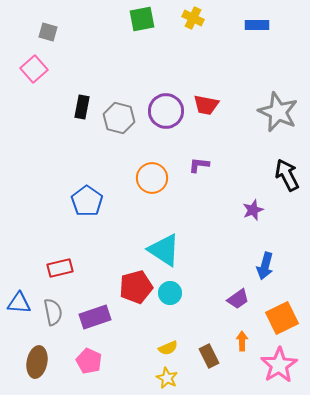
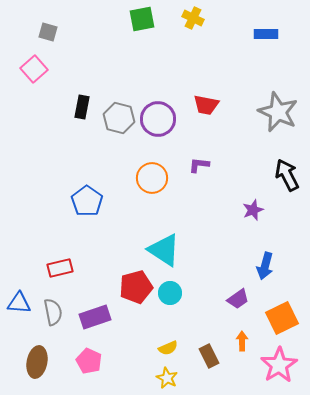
blue rectangle: moved 9 px right, 9 px down
purple circle: moved 8 px left, 8 px down
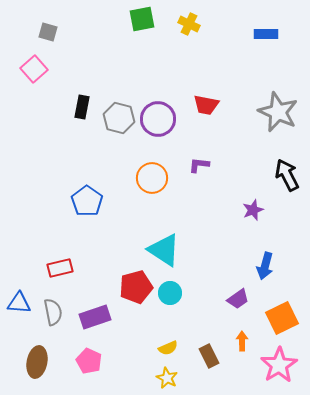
yellow cross: moved 4 px left, 6 px down
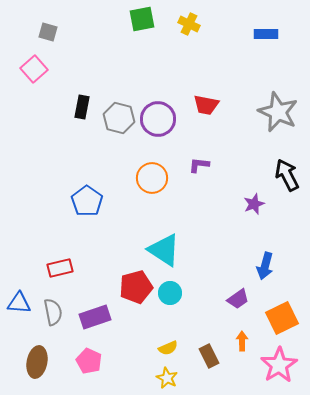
purple star: moved 1 px right, 6 px up
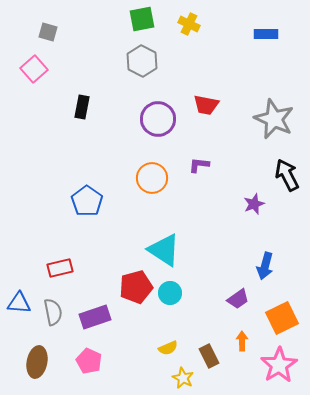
gray star: moved 4 px left, 7 px down
gray hexagon: moved 23 px right, 57 px up; rotated 12 degrees clockwise
yellow star: moved 16 px right
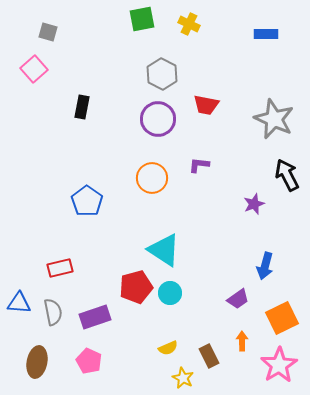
gray hexagon: moved 20 px right, 13 px down
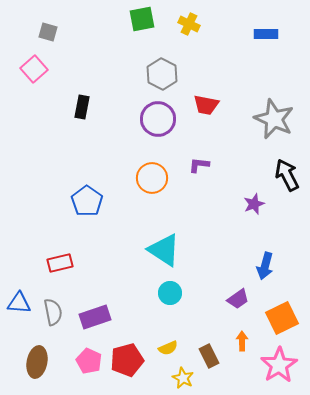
red rectangle: moved 5 px up
red pentagon: moved 9 px left, 73 px down
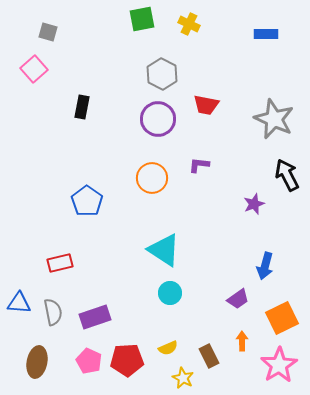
red pentagon: rotated 12 degrees clockwise
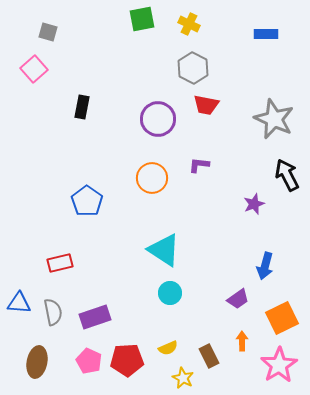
gray hexagon: moved 31 px right, 6 px up
